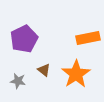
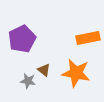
purple pentagon: moved 2 px left
orange star: moved 1 px up; rotated 28 degrees counterclockwise
gray star: moved 10 px right
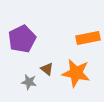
brown triangle: moved 3 px right, 1 px up
gray star: moved 1 px right, 1 px down
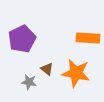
orange rectangle: rotated 15 degrees clockwise
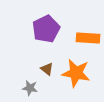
purple pentagon: moved 24 px right, 10 px up
gray star: moved 1 px right, 6 px down
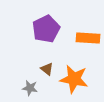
orange star: moved 2 px left, 6 px down
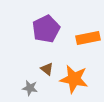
orange rectangle: rotated 15 degrees counterclockwise
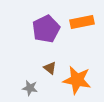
orange rectangle: moved 6 px left, 16 px up
brown triangle: moved 3 px right, 1 px up
orange star: moved 3 px right, 1 px down
